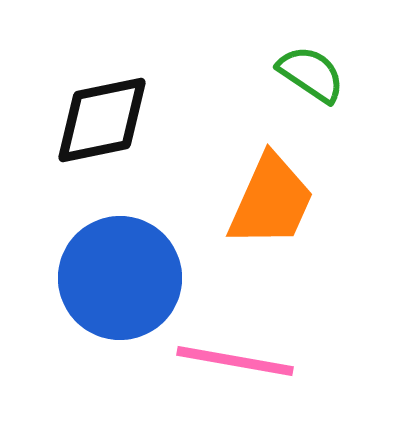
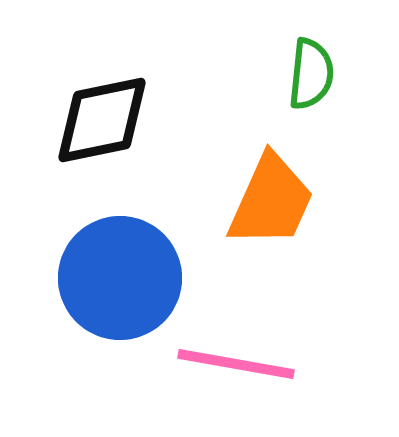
green semicircle: rotated 62 degrees clockwise
pink line: moved 1 px right, 3 px down
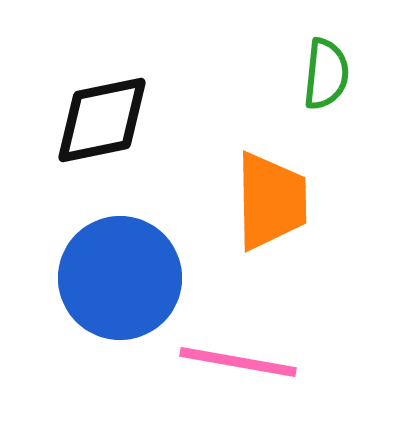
green semicircle: moved 15 px right
orange trapezoid: rotated 25 degrees counterclockwise
pink line: moved 2 px right, 2 px up
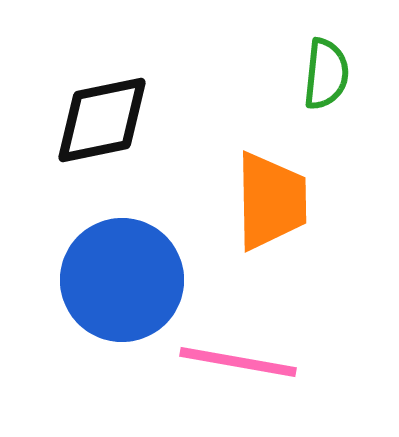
blue circle: moved 2 px right, 2 px down
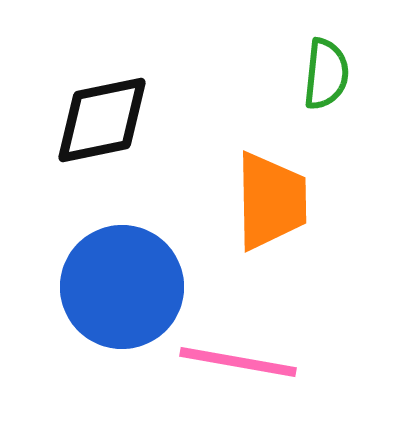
blue circle: moved 7 px down
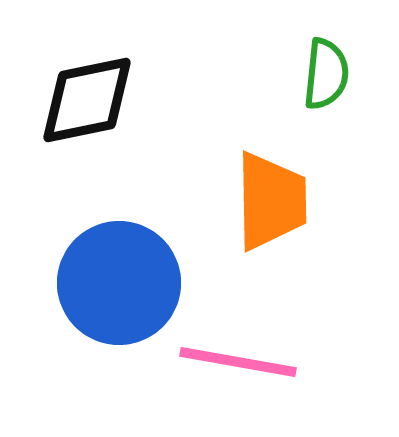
black diamond: moved 15 px left, 20 px up
blue circle: moved 3 px left, 4 px up
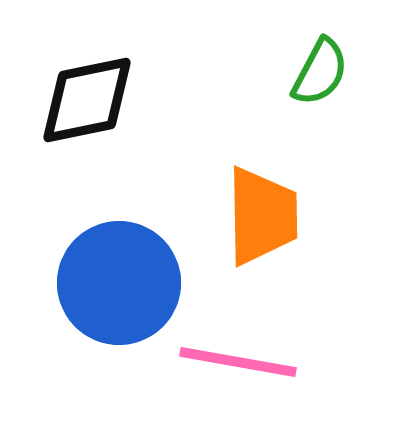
green semicircle: moved 6 px left, 2 px up; rotated 22 degrees clockwise
orange trapezoid: moved 9 px left, 15 px down
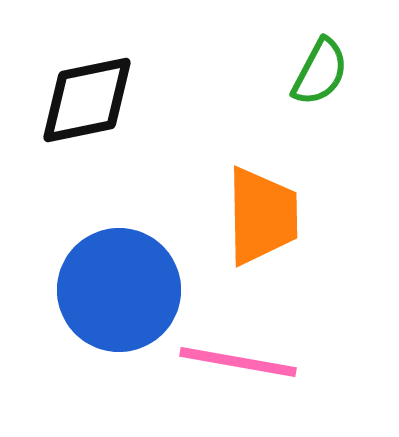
blue circle: moved 7 px down
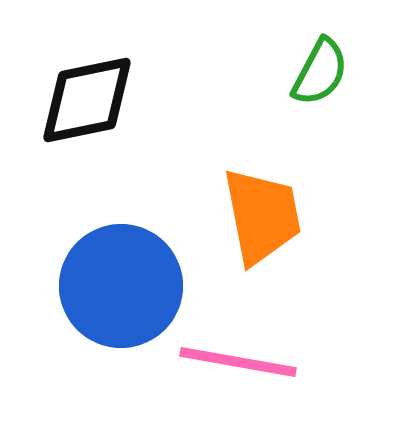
orange trapezoid: rotated 10 degrees counterclockwise
blue circle: moved 2 px right, 4 px up
